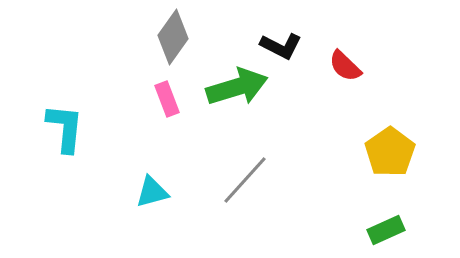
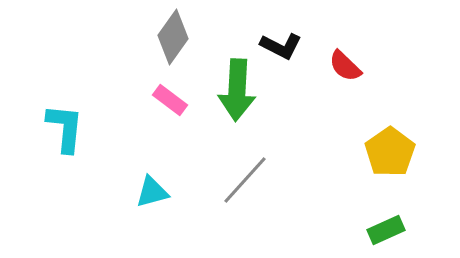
green arrow: moved 3 px down; rotated 110 degrees clockwise
pink rectangle: moved 3 px right, 1 px down; rotated 32 degrees counterclockwise
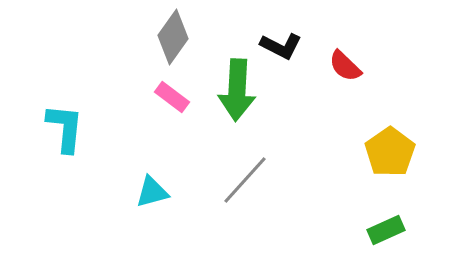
pink rectangle: moved 2 px right, 3 px up
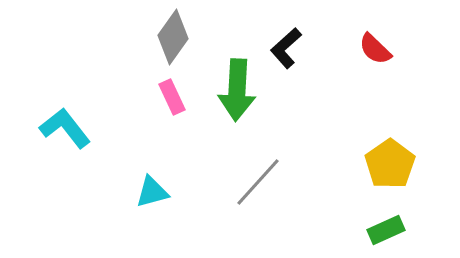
black L-shape: moved 5 px right, 2 px down; rotated 111 degrees clockwise
red semicircle: moved 30 px right, 17 px up
pink rectangle: rotated 28 degrees clockwise
cyan L-shape: rotated 44 degrees counterclockwise
yellow pentagon: moved 12 px down
gray line: moved 13 px right, 2 px down
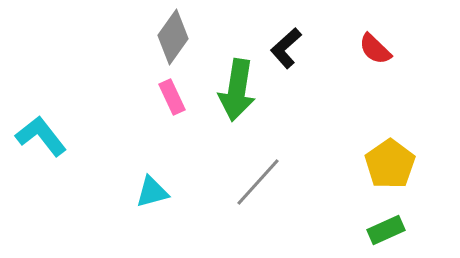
green arrow: rotated 6 degrees clockwise
cyan L-shape: moved 24 px left, 8 px down
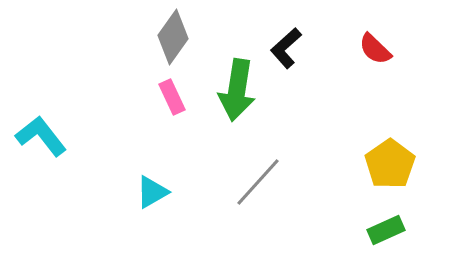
cyan triangle: rotated 15 degrees counterclockwise
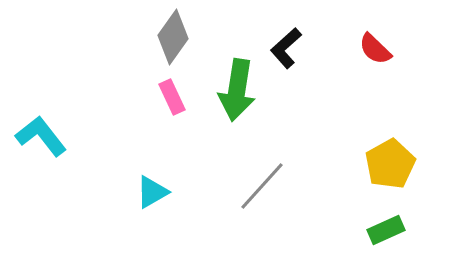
yellow pentagon: rotated 6 degrees clockwise
gray line: moved 4 px right, 4 px down
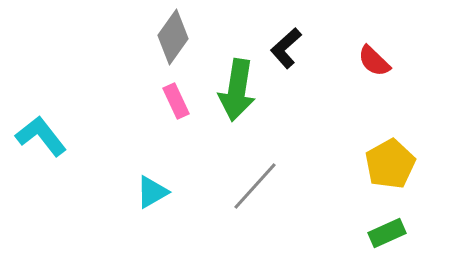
red semicircle: moved 1 px left, 12 px down
pink rectangle: moved 4 px right, 4 px down
gray line: moved 7 px left
green rectangle: moved 1 px right, 3 px down
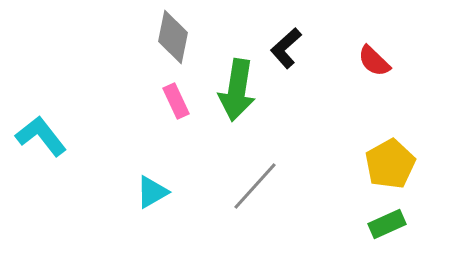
gray diamond: rotated 24 degrees counterclockwise
green rectangle: moved 9 px up
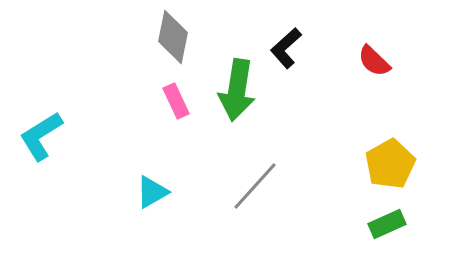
cyan L-shape: rotated 84 degrees counterclockwise
